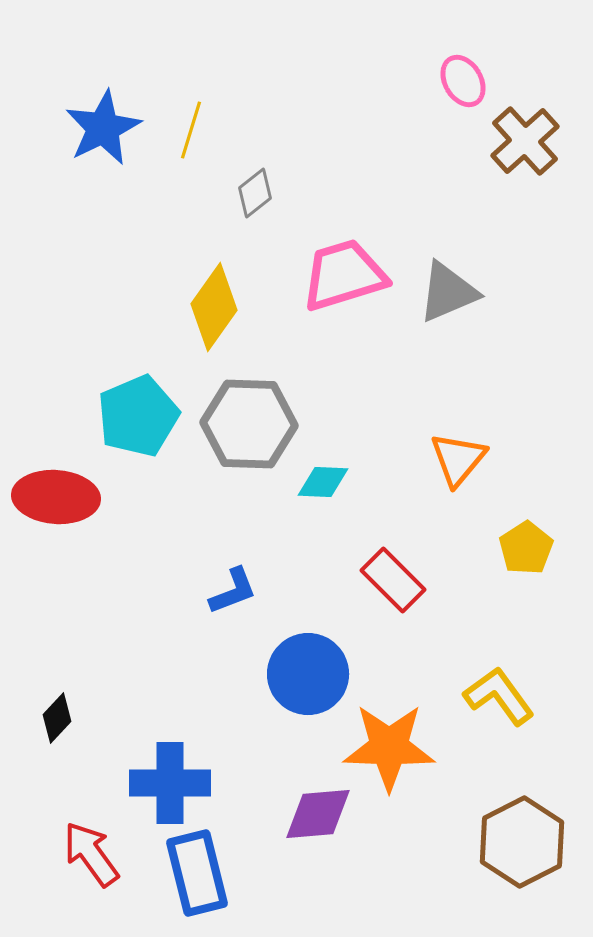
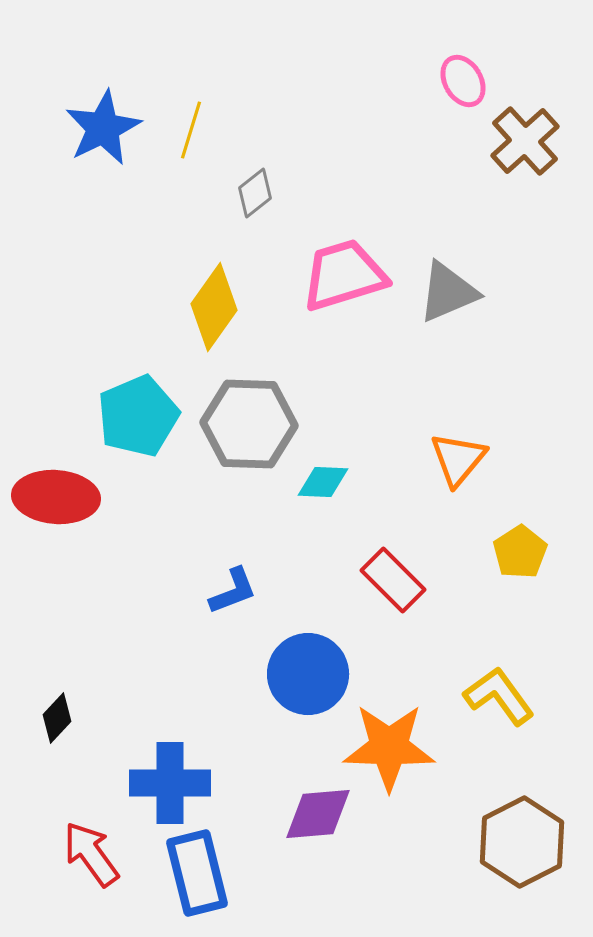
yellow pentagon: moved 6 px left, 4 px down
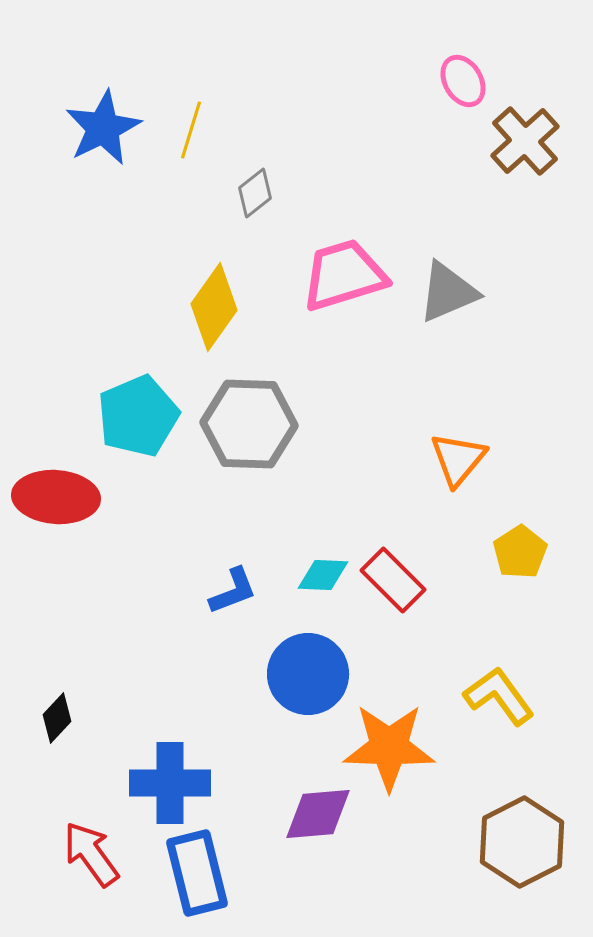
cyan diamond: moved 93 px down
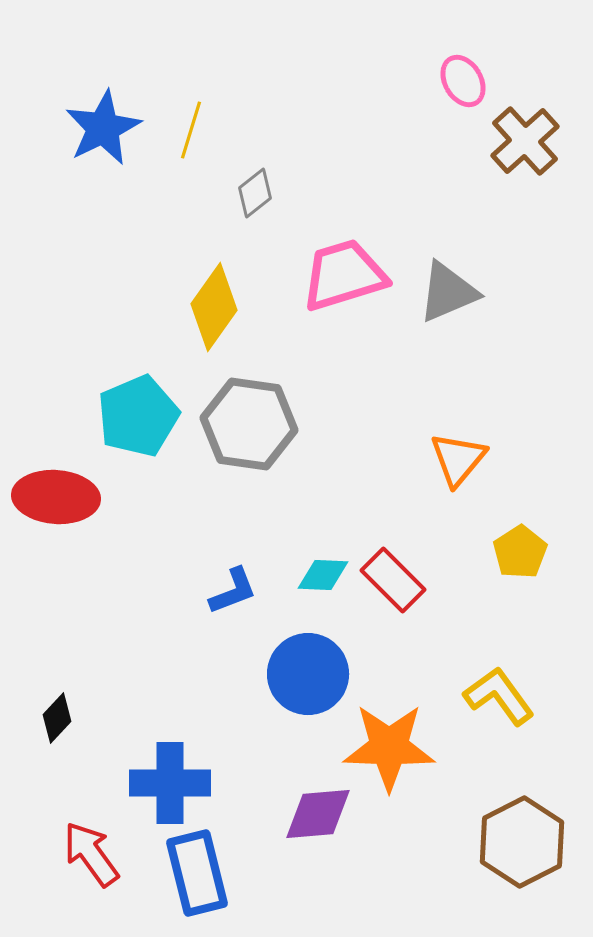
gray hexagon: rotated 6 degrees clockwise
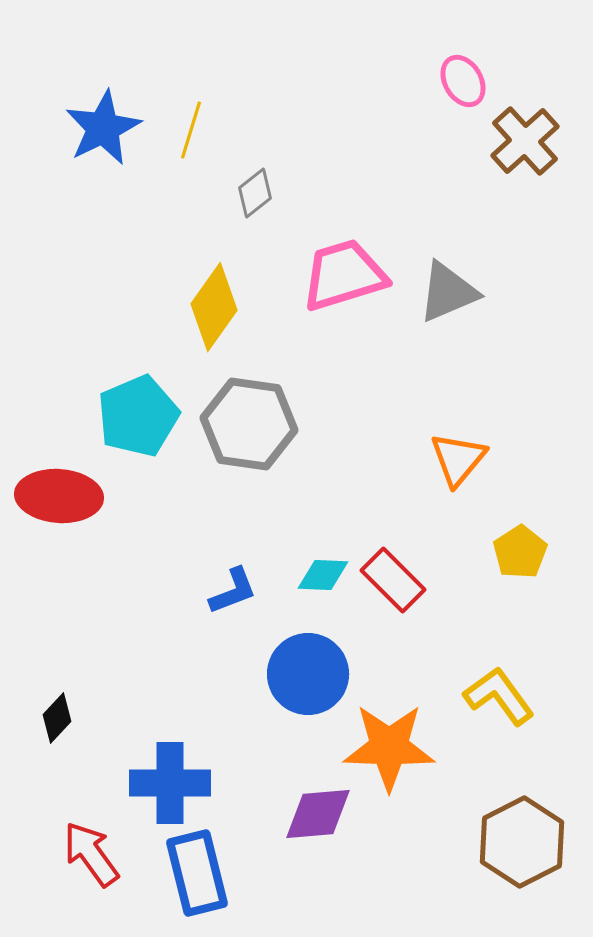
red ellipse: moved 3 px right, 1 px up
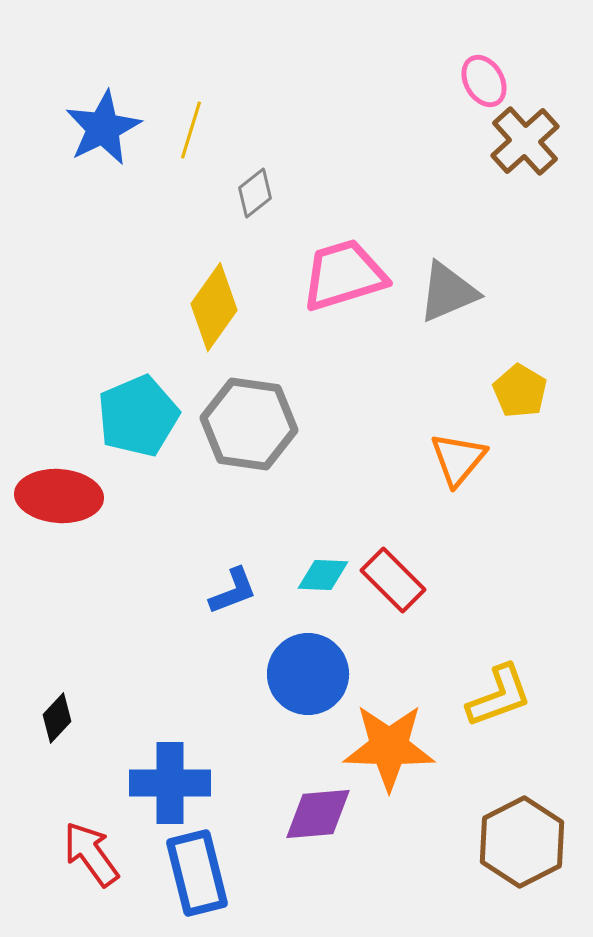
pink ellipse: moved 21 px right
yellow pentagon: moved 161 px up; rotated 8 degrees counterclockwise
yellow L-shape: rotated 106 degrees clockwise
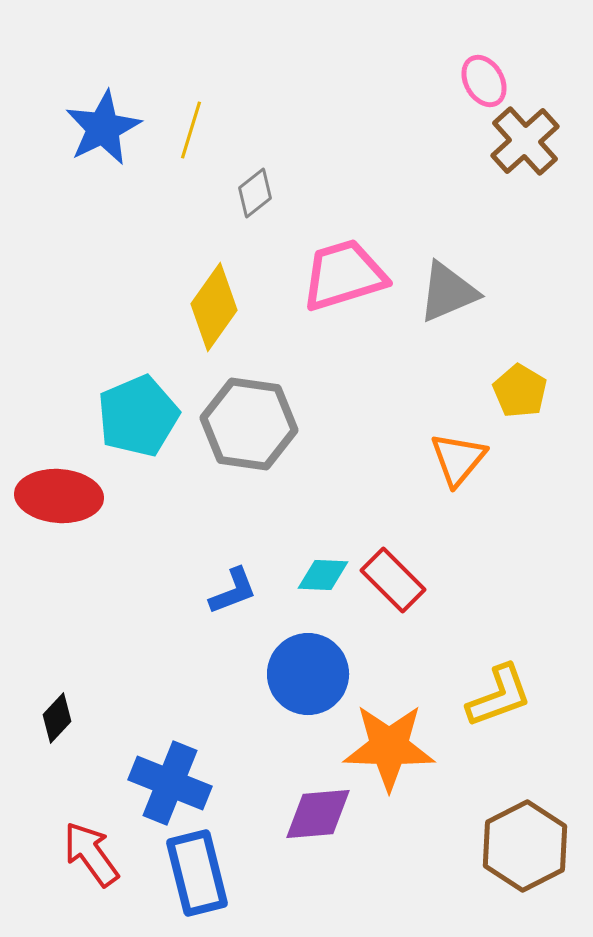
blue cross: rotated 22 degrees clockwise
brown hexagon: moved 3 px right, 4 px down
